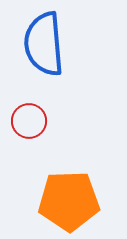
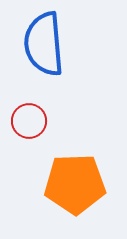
orange pentagon: moved 6 px right, 17 px up
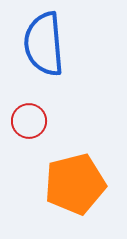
orange pentagon: rotated 12 degrees counterclockwise
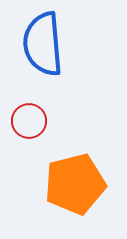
blue semicircle: moved 1 px left
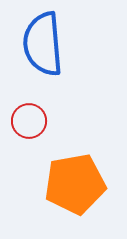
orange pentagon: rotated 4 degrees clockwise
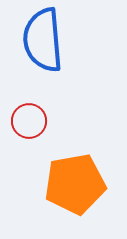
blue semicircle: moved 4 px up
